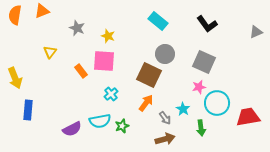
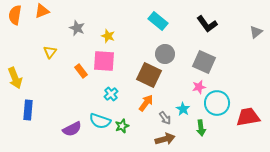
gray triangle: rotated 16 degrees counterclockwise
cyan semicircle: rotated 30 degrees clockwise
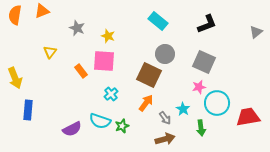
black L-shape: rotated 75 degrees counterclockwise
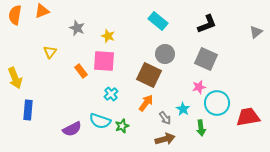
gray square: moved 2 px right, 3 px up
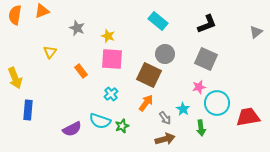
pink square: moved 8 px right, 2 px up
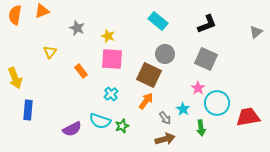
pink star: moved 1 px left, 1 px down; rotated 24 degrees counterclockwise
orange arrow: moved 2 px up
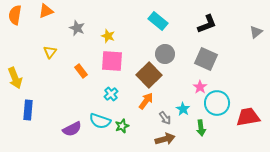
orange triangle: moved 4 px right
pink square: moved 2 px down
brown square: rotated 20 degrees clockwise
pink star: moved 2 px right, 1 px up
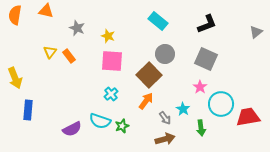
orange triangle: rotated 35 degrees clockwise
orange rectangle: moved 12 px left, 15 px up
cyan circle: moved 4 px right, 1 px down
